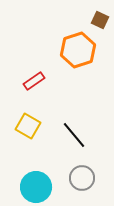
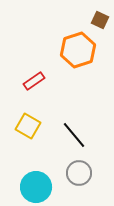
gray circle: moved 3 px left, 5 px up
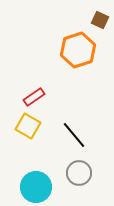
red rectangle: moved 16 px down
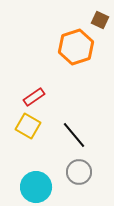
orange hexagon: moved 2 px left, 3 px up
gray circle: moved 1 px up
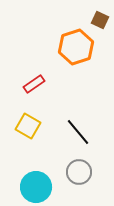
red rectangle: moved 13 px up
black line: moved 4 px right, 3 px up
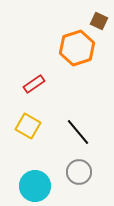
brown square: moved 1 px left, 1 px down
orange hexagon: moved 1 px right, 1 px down
cyan circle: moved 1 px left, 1 px up
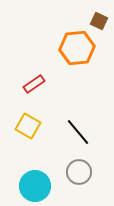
orange hexagon: rotated 12 degrees clockwise
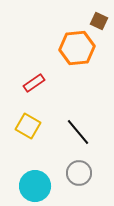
red rectangle: moved 1 px up
gray circle: moved 1 px down
